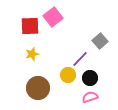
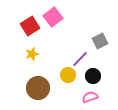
red square: rotated 30 degrees counterclockwise
gray square: rotated 14 degrees clockwise
black circle: moved 3 px right, 2 px up
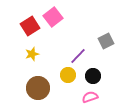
gray square: moved 6 px right
purple line: moved 2 px left, 3 px up
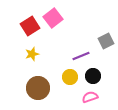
pink square: moved 1 px down
purple line: moved 3 px right; rotated 24 degrees clockwise
yellow circle: moved 2 px right, 2 px down
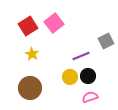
pink square: moved 1 px right, 5 px down
red square: moved 2 px left
yellow star: rotated 24 degrees counterclockwise
black circle: moved 5 px left
brown circle: moved 8 px left
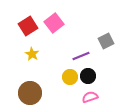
brown circle: moved 5 px down
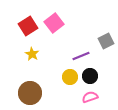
black circle: moved 2 px right
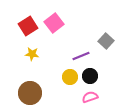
gray square: rotated 21 degrees counterclockwise
yellow star: rotated 24 degrees counterclockwise
